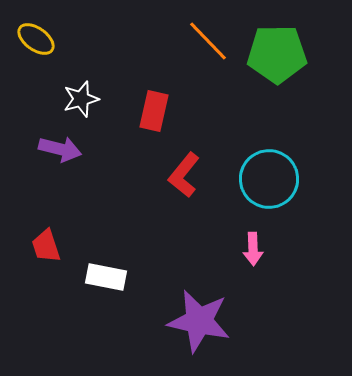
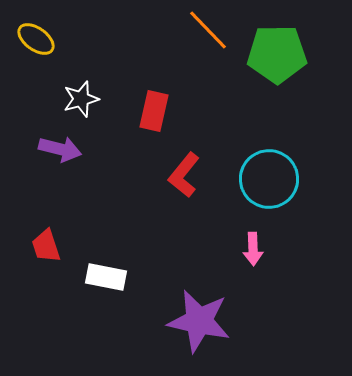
orange line: moved 11 px up
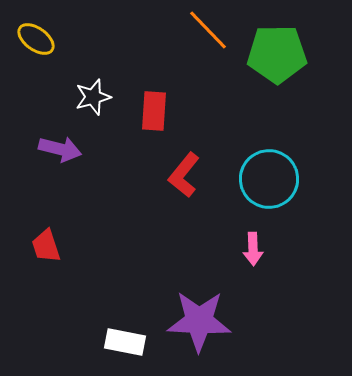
white star: moved 12 px right, 2 px up
red rectangle: rotated 9 degrees counterclockwise
white rectangle: moved 19 px right, 65 px down
purple star: rotated 10 degrees counterclockwise
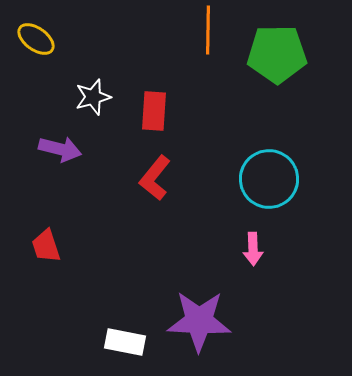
orange line: rotated 45 degrees clockwise
red L-shape: moved 29 px left, 3 px down
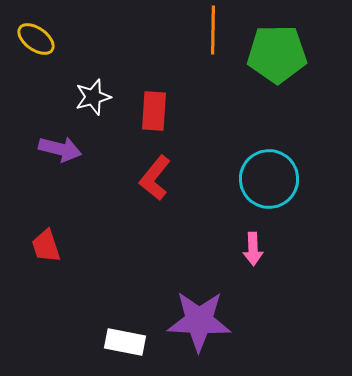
orange line: moved 5 px right
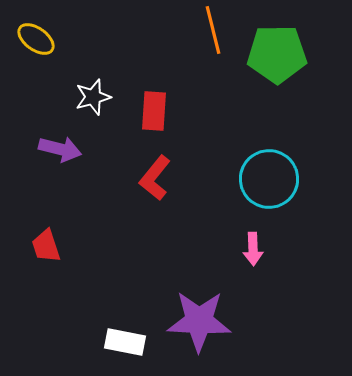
orange line: rotated 15 degrees counterclockwise
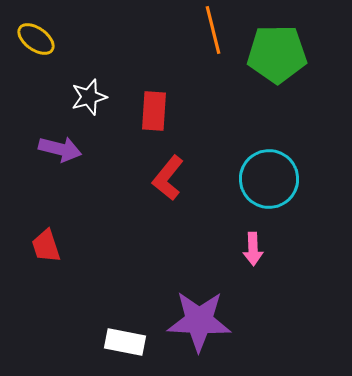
white star: moved 4 px left
red L-shape: moved 13 px right
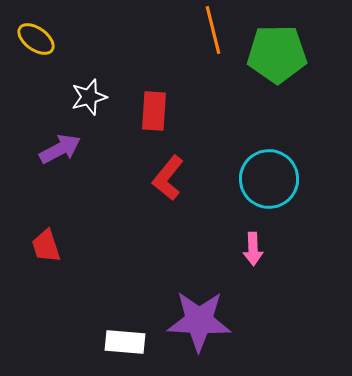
purple arrow: rotated 42 degrees counterclockwise
white rectangle: rotated 6 degrees counterclockwise
